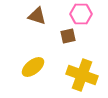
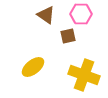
brown triangle: moved 9 px right, 1 px up; rotated 18 degrees clockwise
yellow cross: moved 2 px right
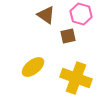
pink hexagon: rotated 15 degrees clockwise
yellow cross: moved 8 px left, 3 px down
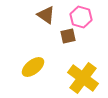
pink hexagon: moved 3 px down
yellow cross: moved 7 px right; rotated 16 degrees clockwise
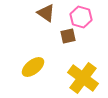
brown triangle: moved 2 px up
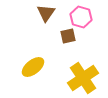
brown triangle: rotated 30 degrees clockwise
yellow cross: rotated 20 degrees clockwise
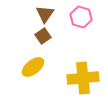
brown triangle: moved 1 px left, 1 px down
brown square: moved 25 px left; rotated 21 degrees counterclockwise
yellow cross: rotated 28 degrees clockwise
